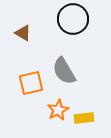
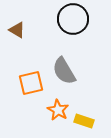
brown triangle: moved 6 px left, 3 px up
orange star: rotated 15 degrees counterclockwise
yellow rectangle: moved 3 px down; rotated 24 degrees clockwise
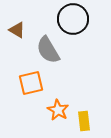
gray semicircle: moved 16 px left, 21 px up
yellow rectangle: rotated 66 degrees clockwise
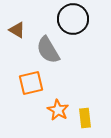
yellow rectangle: moved 1 px right, 3 px up
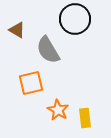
black circle: moved 2 px right
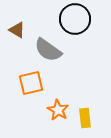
gray semicircle: rotated 24 degrees counterclockwise
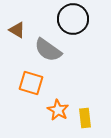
black circle: moved 2 px left
orange square: rotated 30 degrees clockwise
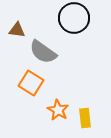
black circle: moved 1 px right, 1 px up
brown triangle: rotated 24 degrees counterclockwise
gray semicircle: moved 5 px left, 2 px down
orange square: rotated 15 degrees clockwise
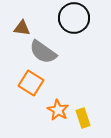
brown triangle: moved 5 px right, 2 px up
yellow rectangle: moved 2 px left; rotated 12 degrees counterclockwise
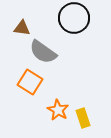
orange square: moved 1 px left, 1 px up
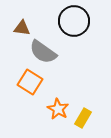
black circle: moved 3 px down
orange star: moved 1 px up
yellow rectangle: rotated 48 degrees clockwise
